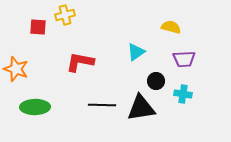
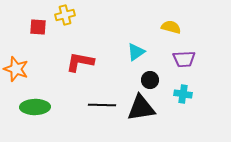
black circle: moved 6 px left, 1 px up
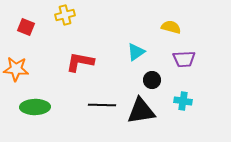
red square: moved 12 px left; rotated 18 degrees clockwise
orange star: rotated 15 degrees counterclockwise
black circle: moved 2 px right
cyan cross: moved 7 px down
black triangle: moved 3 px down
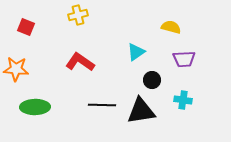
yellow cross: moved 13 px right
red L-shape: rotated 24 degrees clockwise
cyan cross: moved 1 px up
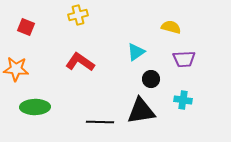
black circle: moved 1 px left, 1 px up
black line: moved 2 px left, 17 px down
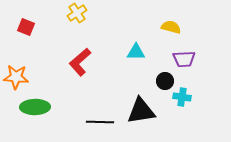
yellow cross: moved 1 px left, 2 px up; rotated 18 degrees counterclockwise
cyan triangle: rotated 36 degrees clockwise
red L-shape: rotated 76 degrees counterclockwise
orange star: moved 8 px down
black circle: moved 14 px right, 2 px down
cyan cross: moved 1 px left, 3 px up
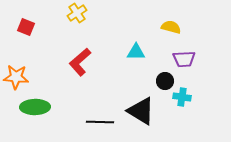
black triangle: rotated 40 degrees clockwise
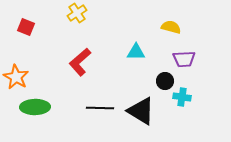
orange star: rotated 25 degrees clockwise
black line: moved 14 px up
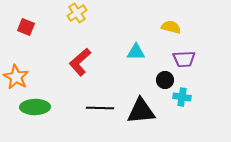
black circle: moved 1 px up
black triangle: rotated 36 degrees counterclockwise
